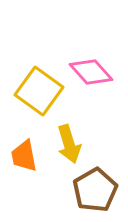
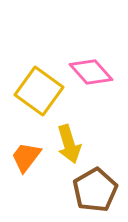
orange trapezoid: moved 2 px right, 1 px down; rotated 48 degrees clockwise
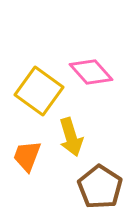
yellow arrow: moved 2 px right, 7 px up
orange trapezoid: moved 1 px right, 1 px up; rotated 16 degrees counterclockwise
brown pentagon: moved 5 px right, 3 px up; rotated 9 degrees counterclockwise
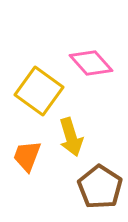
pink diamond: moved 9 px up
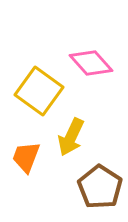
yellow arrow: rotated 42 degrees clockwise
orange trapezoid: moved 1 px left, 1 px down
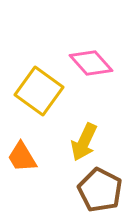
yellow arrow: moved 13 px right, 5 px down
orange trapezoid: moved 4 px left; rotated 52 degrees counterclockwise
brown pentagon: moved 3 px down; rotated 6 degrees counterclockwise
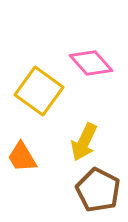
brown pentagon: moved 2 px left
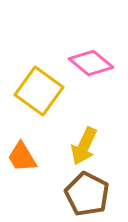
pink diamond: rotated 9 degrees counterclockwise
yellow arrow: moved 4 px down
brown pentagon: moved 11 px left, 4 px down
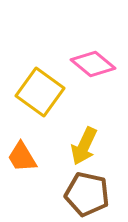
pink diamond: moved 2 px right, 1 px down
yellow square: moved 1 px right, 1 px down
brown pentagon: rotated 15 degrees counterclockwise
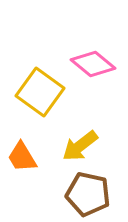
yellow arrow: moved 4 px left; rotated 27 degrees clockwise
brown pentagon: moved 1 px right
